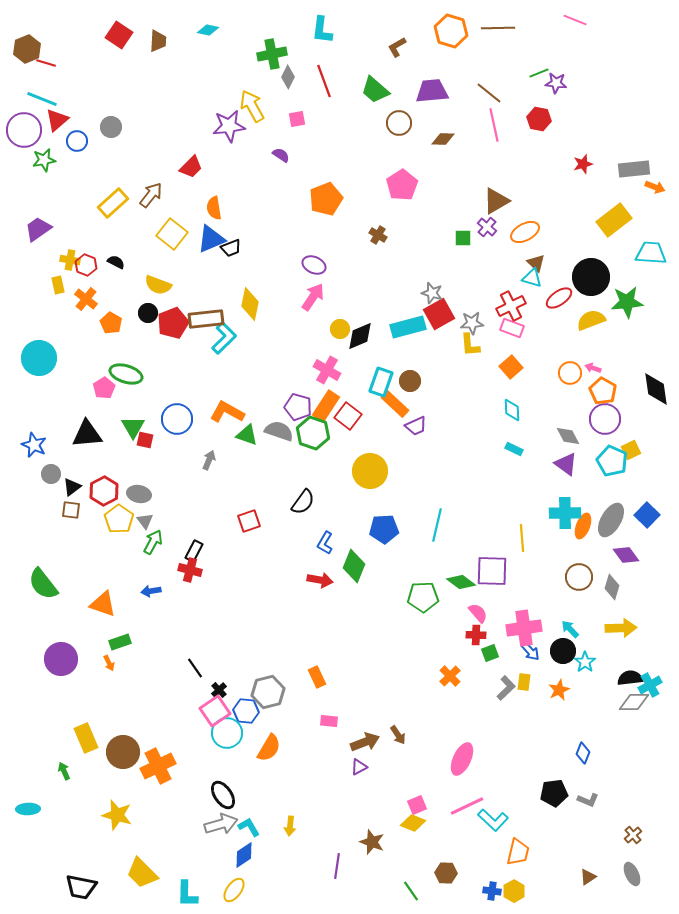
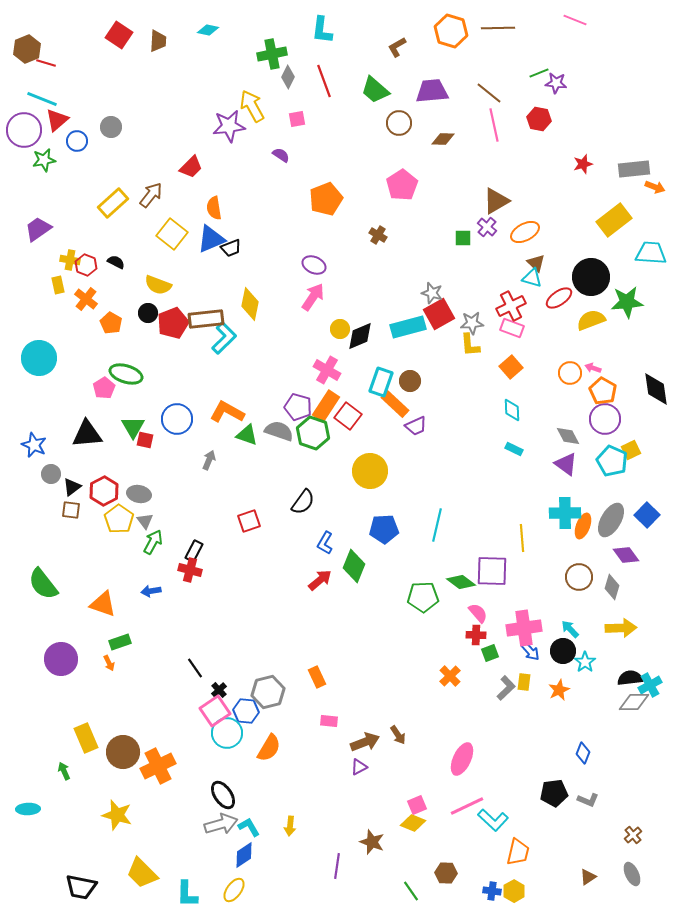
red arrow at (320, 580): rotated 50 degrees counterclockwise
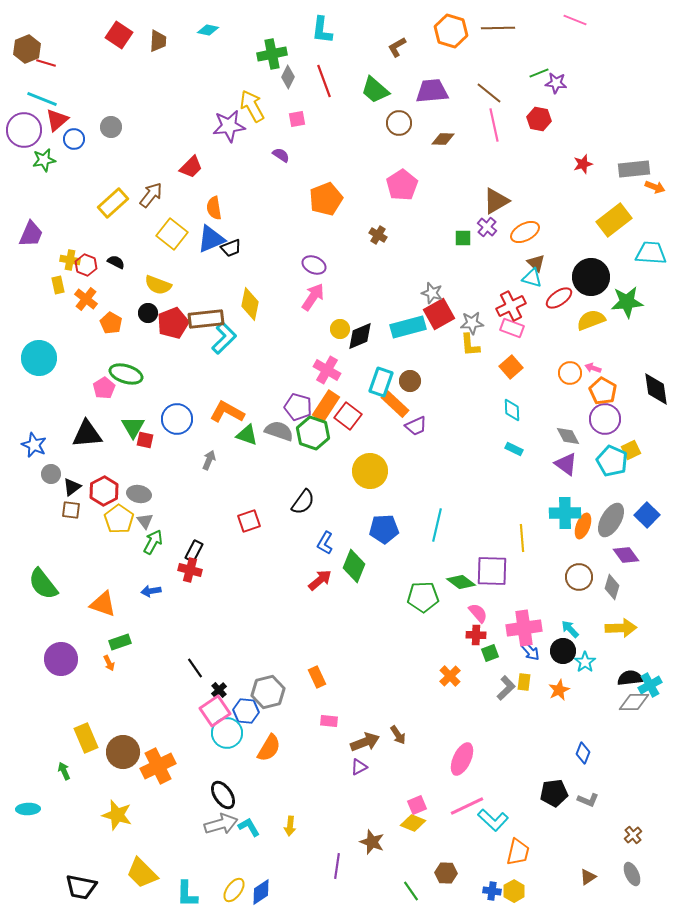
blue circle at (77, 141): moved 3 px left, 2 px up
purple trapezoid at (38, 229): moved 7 px left, 5 px down; rotated 148 degrees clockwise
blue diamond at (244, 855): moved 17 px right, 37 px down
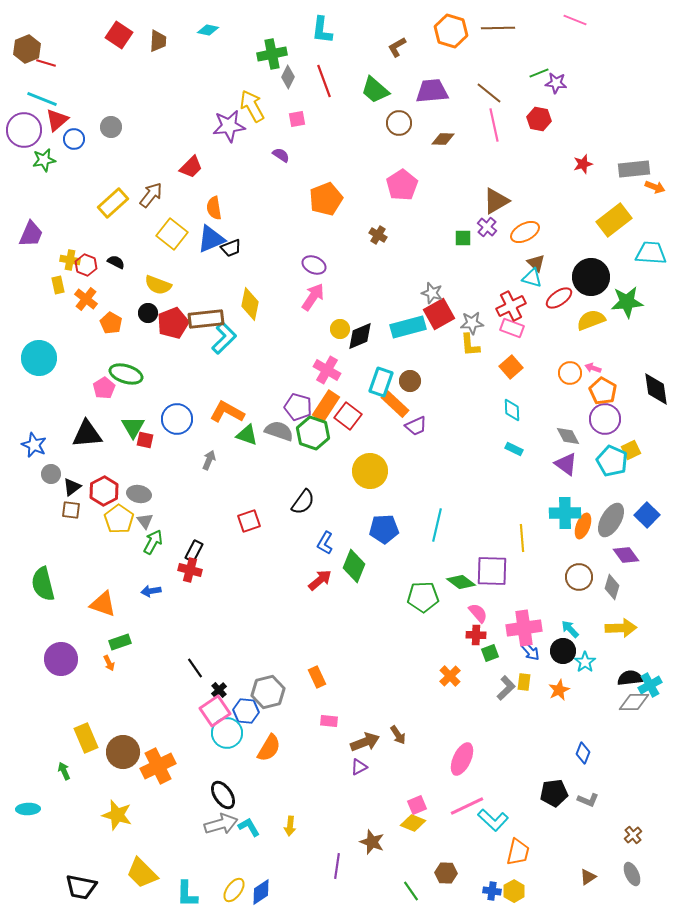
green semicircle at (43, 584): rotated 24 degrees clockwise
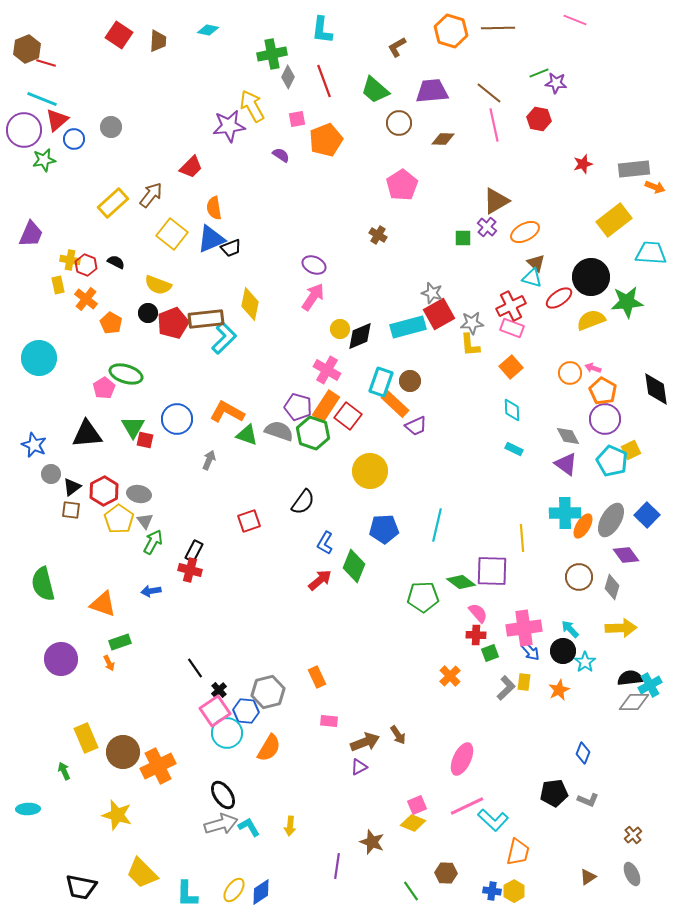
orange pentagon at (326, 199): moved 59 px up
orange ellipse at (583, 526): rotated 10 degrees clockwise
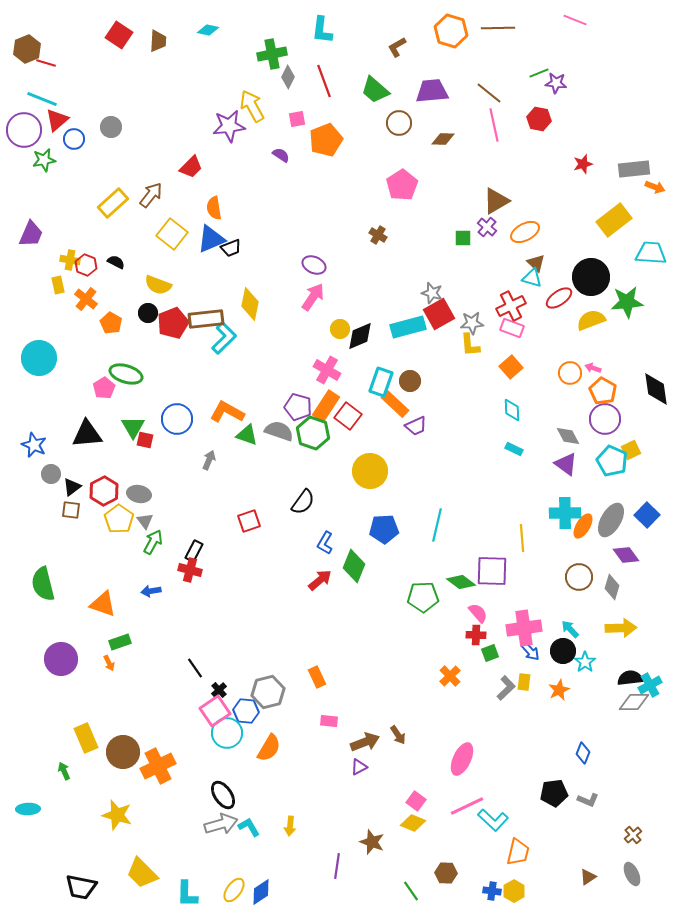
pink square at (417, 805): moved 1 px left, 4 px up; rotated 30 degrees counterclockwise
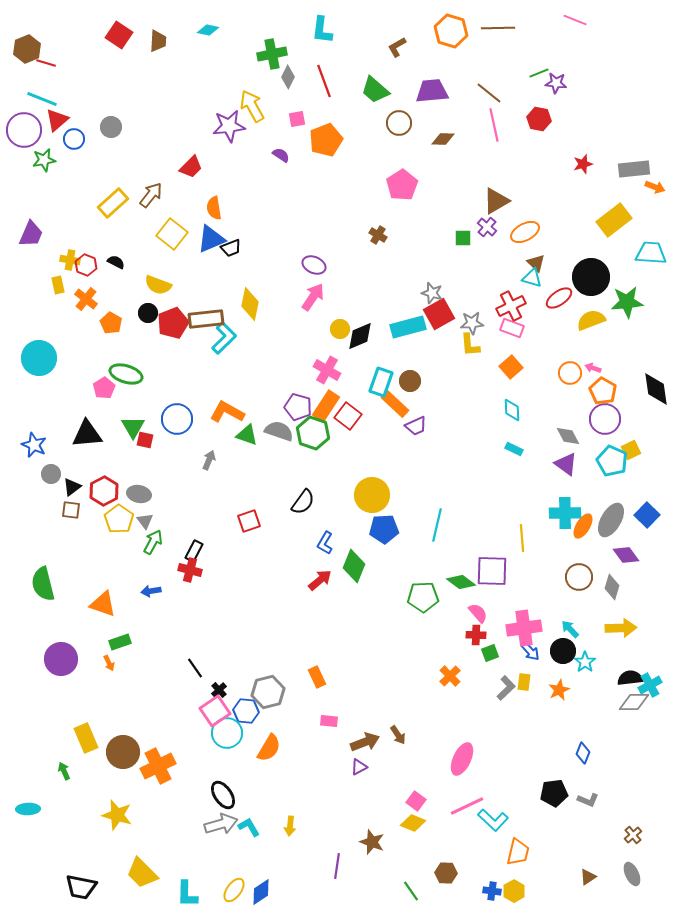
yellow circle at (370, 471): moved 2 px right, 24 px down
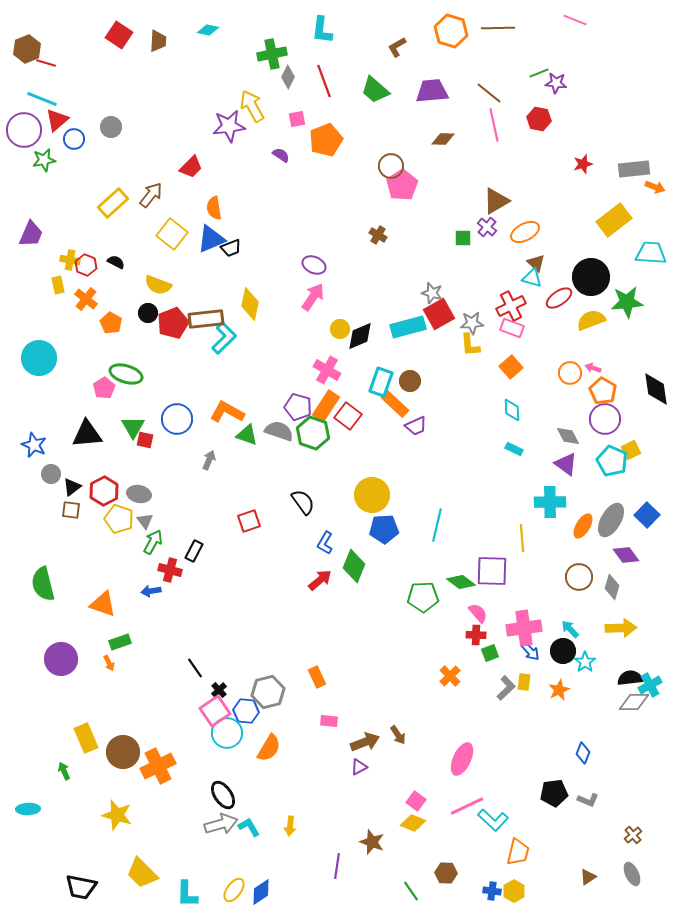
brown circle at (399, 123): moved 8 px left, 43 px down
black semicircle at (303, 502): rotated 72 degrees counterclockwise
cyan cross at (565, 513): moved 15 px left, 11 px up
yellow pentagon at (119, 519): rotated 16 degrees counterclockwise
red cross at (190, 570): moved 20 px left
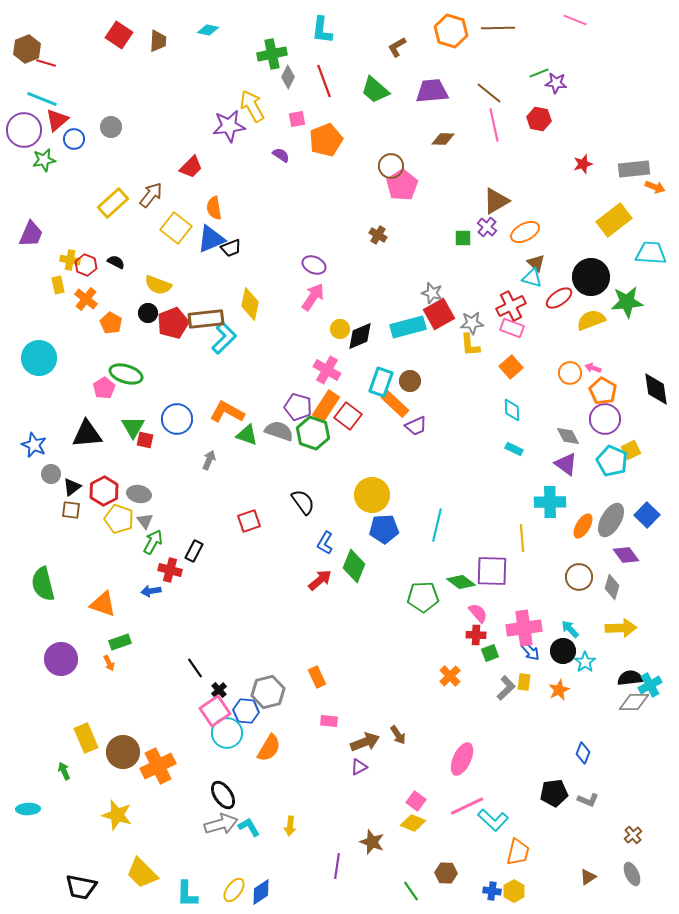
yellow square at (172, 234): moved 4 px right, 6 px up
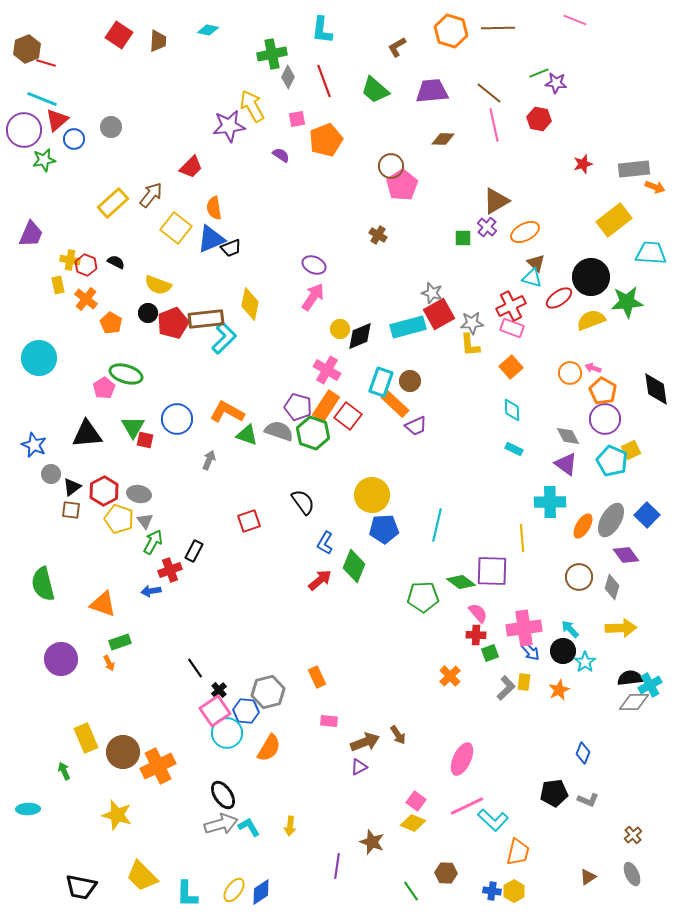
red cross at (170, 570): rotated 35 degrees counterclockwise
yellow trapezoid at (142, 873): moved 3 px down
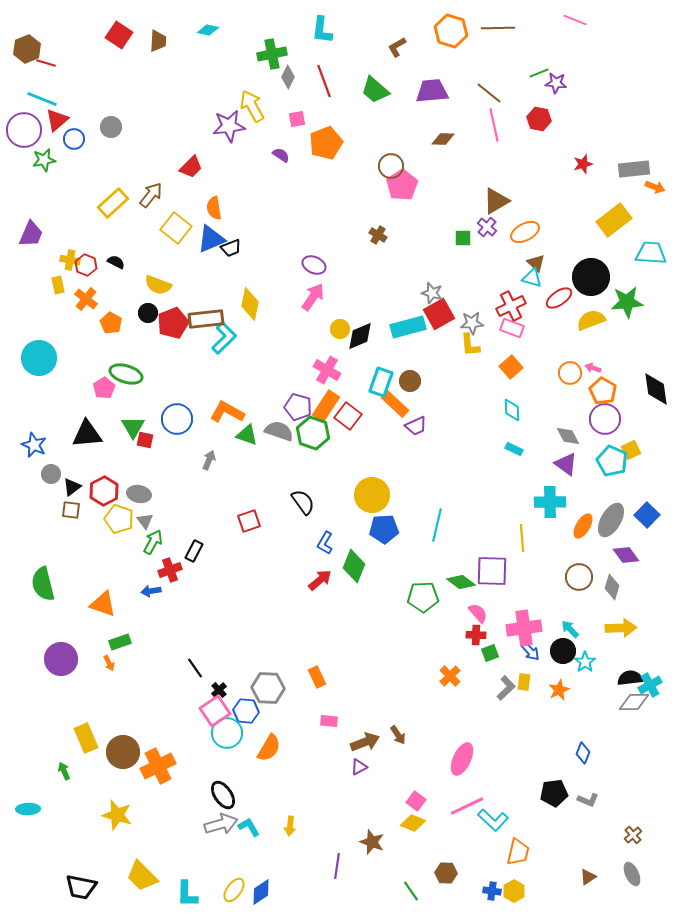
orange pentagon at (326, 140): moved 3 px down
gray hexagon at (268, 692): moved 4 px up; rotated 16 degrees clockwise
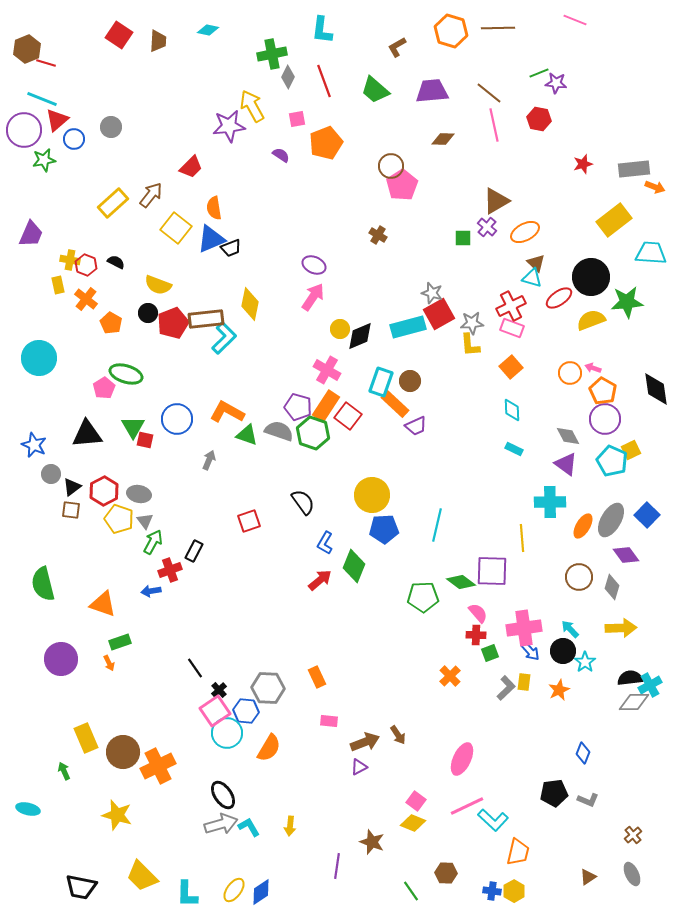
cyan ellipse at (28, 809): rotated 15 degrees clockwise
